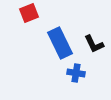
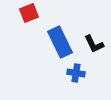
blue rectangle: moved 1 px up
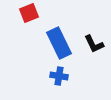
blue rectangle: moved 1 px left, 1 px down
blue cross: moved 17 px left, 3 px down
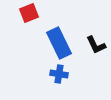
black L-shape: moved 2 px right, 1 px down
blue cross: moved 2 px up
